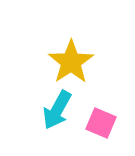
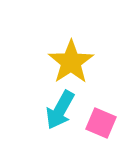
cyan arrow: moved 3 px right
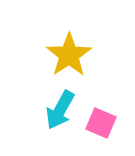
yellow star: moved 2 px left, 7 px up
